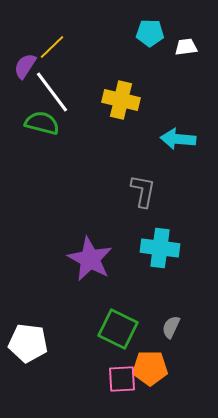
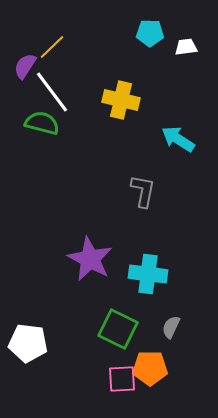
cyan arrow: rotated 28 degrees clockwise
cyan cross: moved 12 px left, 26 px down
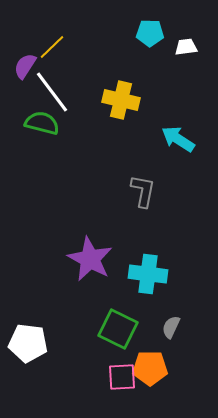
pink square: moved 2 px up
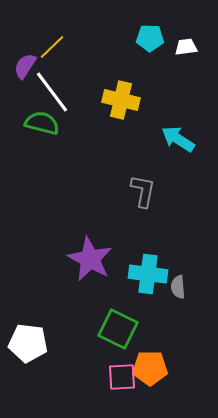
cyan pentagon: moved 5 px down
gray semicircle: moved 7 px right, 40 px up; rotated 30 degrees counterclockwise
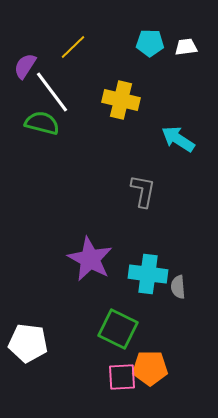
cyan pentagon: moved 5 px down
yellow line: moved 21 px right
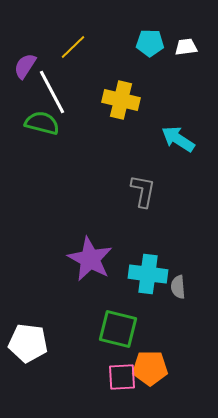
white line: rotated 9 degrees clockwise
green square: rotated 12 degrees counterclockwise
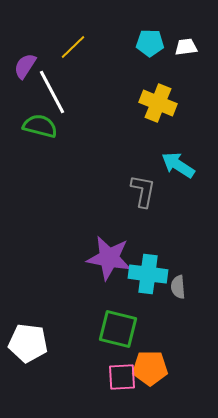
yellow cross: moved 37 px right, 3 px down; rotated 9 degrees clockwise
green semicircle: moved 2 px left, 3 px down
cyan arrow: moved 26 px down
purple star: moved 19 px right, 1 px up; rotated 18 degrees counterclockwise
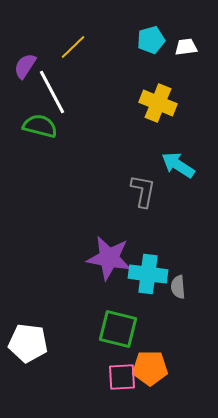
cyan pentagon: moved 1 px right, 3 px up; rotated 16 degrees counterclockwise
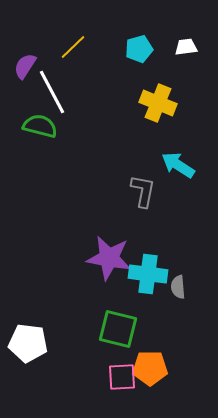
cyan pentagon: moved 12 px left, 9 px down
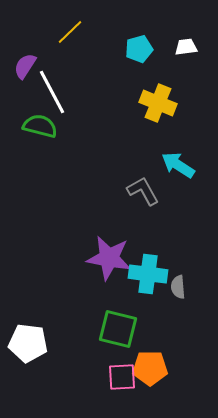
yellow line: moved 3 px left, 15 px up
gray L-shape: rotated 40 degrees counterclockwise
